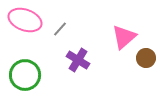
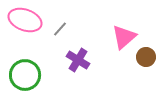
brown circle: moved 1 px up
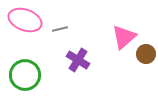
gray line: rotated 35 degrees clockwise
brown circle: moved 3 px up
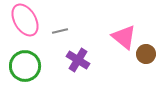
pink ellipse: rotated 40 degrees clockwise
gray line: moved 2 px down
pink triangle: rotated 40 degrees counterclockwise
green circle: moved 9 px up
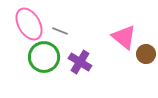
pink ellipse: moved 4 px right, 4 px down
gray line: rotated 35 degrees clockwise
purple cross: moved 2 px right, 2 px down
green circle: moved 19 px right, 9 px up
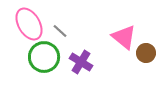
gray line: rotated 21 degrees clockwise
brown circle: moved 1 px up
purple cross: moved 1 px right
